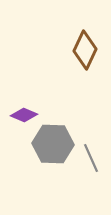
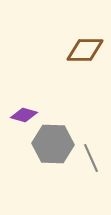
brown diamond: rotated 66 degrees clockwise
purple diamond: rotated 8 degrees counterclockwise
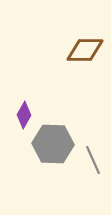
purple diamond: rotated 76 degrees counterclockwise
gray line: moved 2 px right, 2 px down
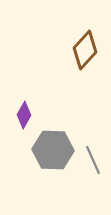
brown diamond: rotated 48 degrees counterclockwise
gray hexagon: moved 6 px down
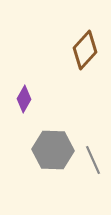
purple diamond: moved 16 px up
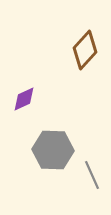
purple diamond: rotated 36 degrees clockwise
gray line: moved 1 px left, 15 px down
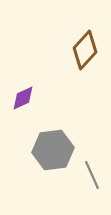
purple diamond: moved 1 px left, 1 px up
gray hexagon: rotated 9 degrees counterclockwise
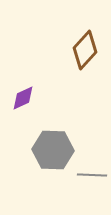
gray hexagon: rotated 9 degrees clockwise
gray line: rotated 64 degrees counterclockwise
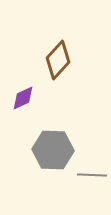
brown diamond: moved 27 px left, 10 px down
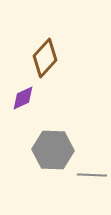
brown diamond: moved 13 px left, 2 px up
